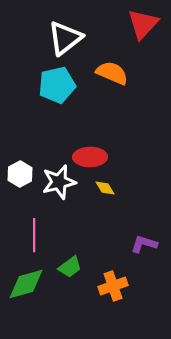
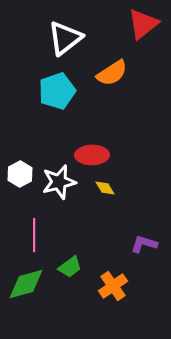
red triangle: rotated 8 degrees clockwise
orange semicircle: rotated 124 degrees clockwise
cyan pentagon: moved 6 px down; rotated 6 degrees counterclockwise
red ellipse: moved 2 px right, 2 px up
orange cross: rotated 16 degrees counterclockwise
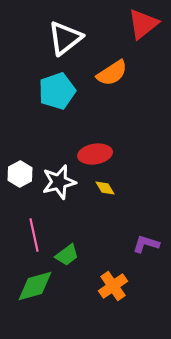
red ellipse: moved 3 px right, 1 px up; rotated 8 degrees counterclockwise
pink line: rotated 12 degrees counterclockwise
purple L-shape: moved 2 px right
green trapezoid: moved 3 px left, 12 px up
green diamond: moved 9 px right, 2 px down
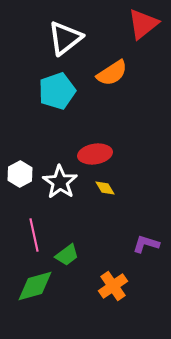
white star: moved 1 px right; rotated 24 degrees counterclockwise
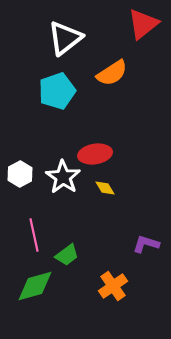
white star: moved 3 px right, 5 px up
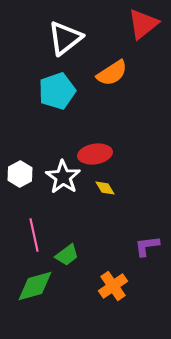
purple L-shape: moved 1 px right, 2 px down; rotated 24 degrees counterclockwise
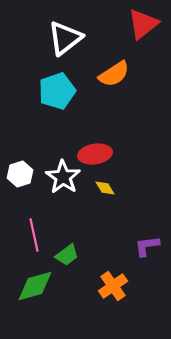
orange semicircle: moved 2 px right, 1 px down
white hexagon: rotated 10 degrees clockwise
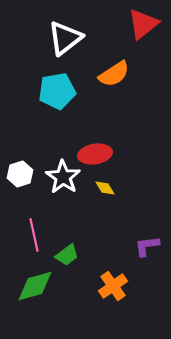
cyan pentagon: rotated 9 degrees clockwise
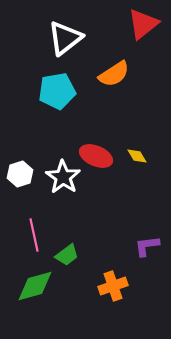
red ellipse: moved 1 px right, 2 px down; rotated 32 degrees clockwise
yellow diamond: moved 32 px right, 32 px up
orange cross: rotated 16 degrees clockwise
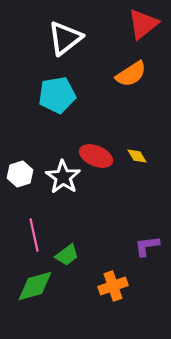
orange semicircle: moved 17 px right
cyan pentagon: moved 4 px down
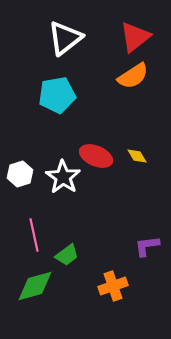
red triangle: moved 8 px left, 13 px down
orange semicircle: moved 2 px right, 2 px down
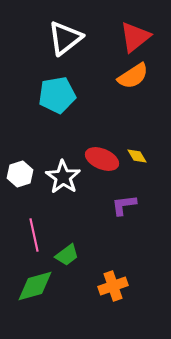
red ellipse: moved 6 px right, 3 px down
purple L-shape: moved 23 px left, 41 px up
